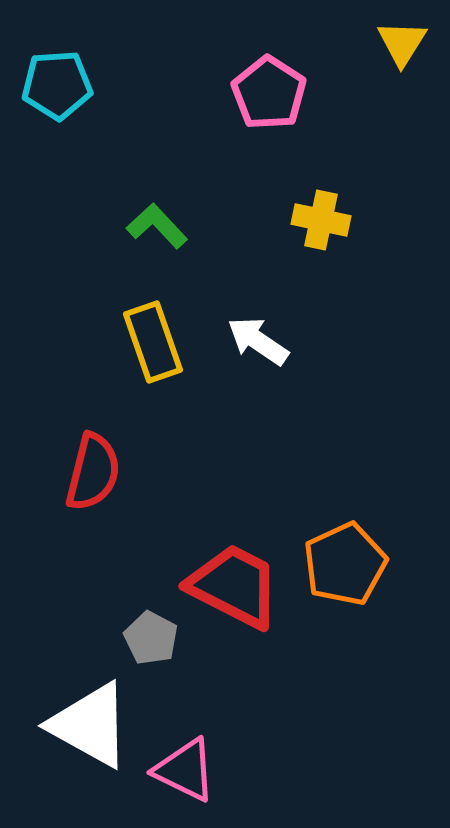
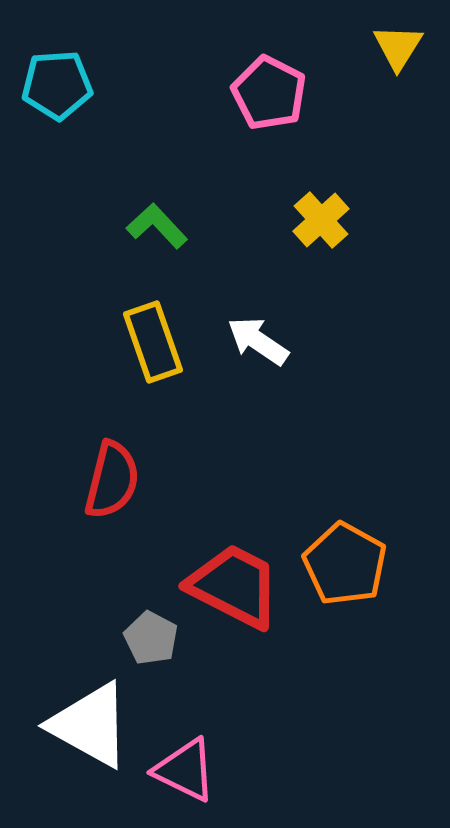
yellow triangle: moved 4 px left, 4 px down
pink pentagon: rotated 6 degrees counterclockwise
yellow cross: rotated 36 degrees clockwise
red semicircle: moved 19 px right, 8 px down
orange pentagon: rotated 18 degrees counterclockwise
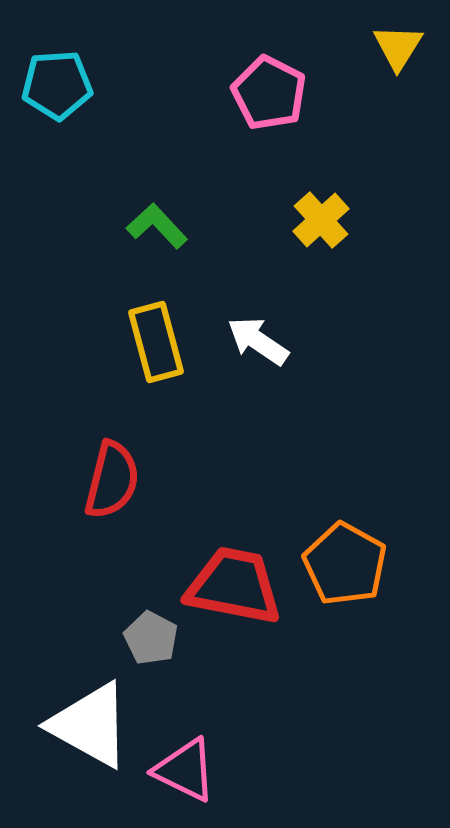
yellow rectangle: moved 3 px right; rotated 4 degrees clockwise
red trapezoid: rotated 16 degrees counterclockwise
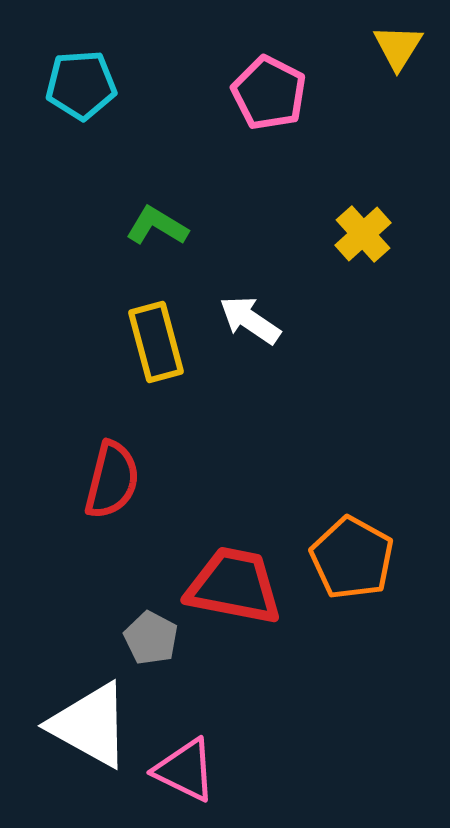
cyan pentagon: moved 24 px right
yellow cross: moved 42 px right, 14 px down
green L-shape: rotated 16 degrees counterclockwise
white arrow: moved 8 px left, 21 px up
orange pentagon: moved 7 px right, 6 px up
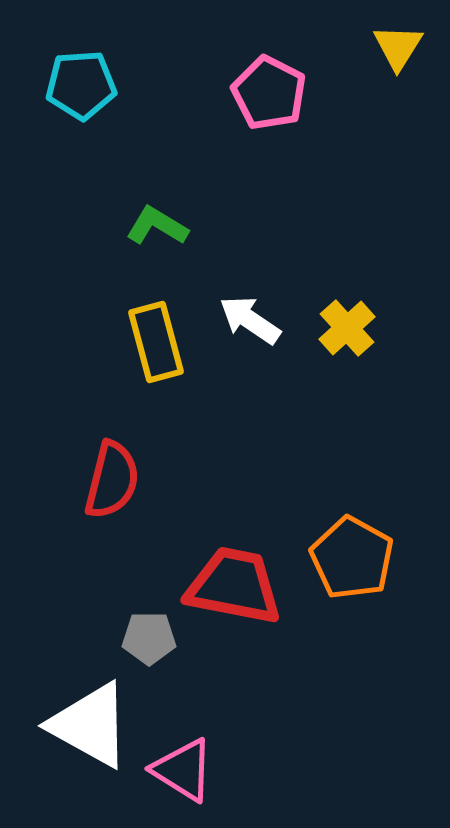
yellow cross: moved 16 px left, 94 px down
gray pentagon: moved 2 px left; rotated 28 degrees counterclockwise
pink triangle: moved 2 px left; rotated 6 degrees clockwise
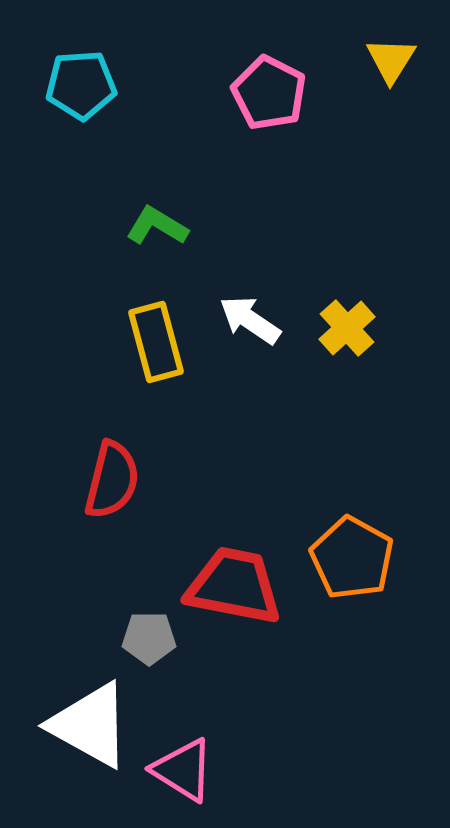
yellow triangle: moved 7 px left, 13 px down
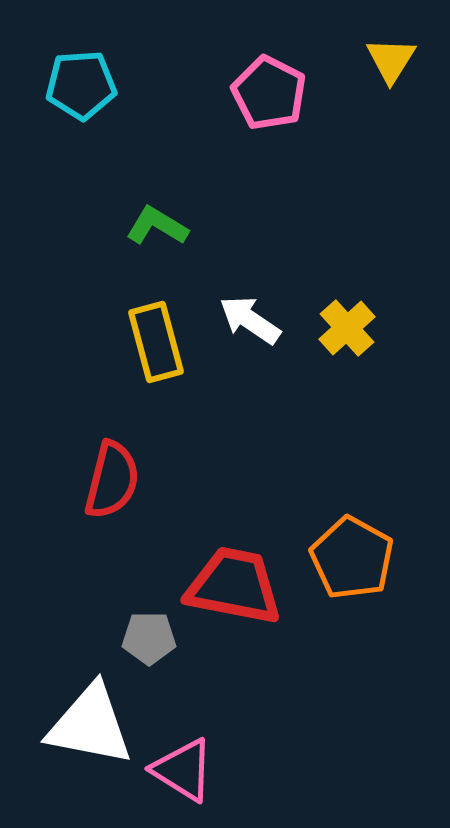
white triangle: rotated 18 degrees counterclockwise
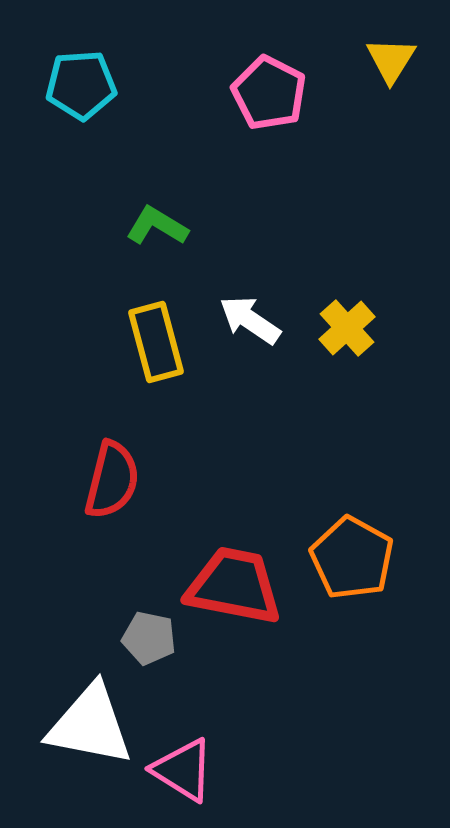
gray pentagon: rotated 12 degrees clockwise
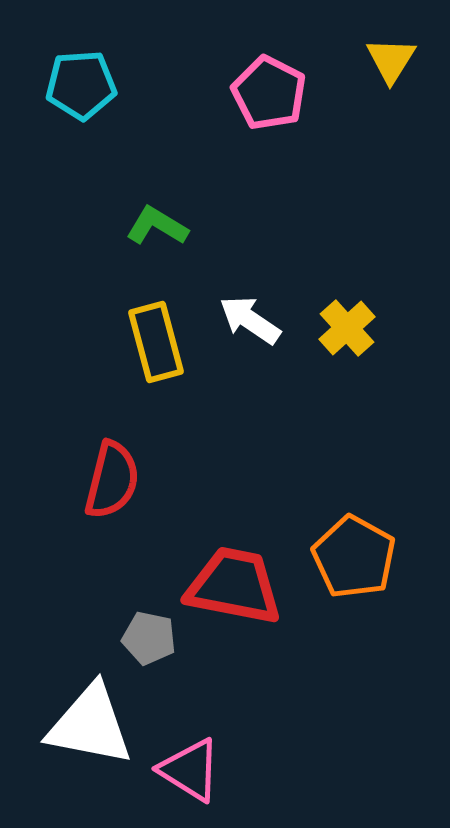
orange pentagon: moved 2 px right, 1 px up
pink triangle: moved 7 px right
